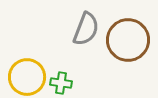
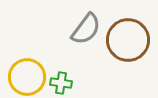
gray semicircle: rotated 16 degrees clockwise
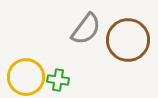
yellow circle: moved 1 px left
green cross: moved 3 px left, 3 px up
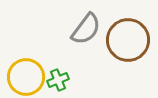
green cross: rotated 30 degrees counterclockwise
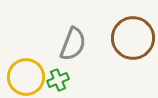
gray semicircle: moved 13 px left, 15 px down; rotated 16 degrees counterclockwise
brown circle: moved 5 px right, 2 px up
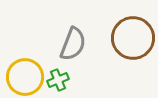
yellow circle: moved 1 px left
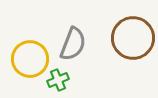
yellow circle: moved 5 px right, 18 px up
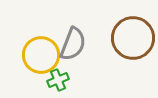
yellow circle: moved 11 px right, 4 px up
